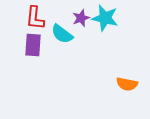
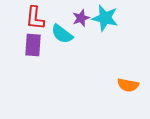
orange semicircle: moved 1 px right, 1 px down
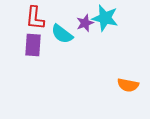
purple star: moved 4 px right, 5 px down
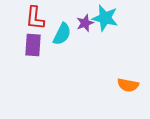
cyan semicircle: rotated 100 degrees counterclockwise
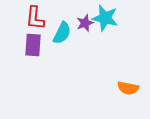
cyan semicircle: moved 1 px up
orange semicircle: moved 3 px down
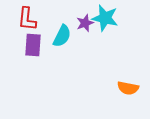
red L-shape: moved 8 px left, 1 px down
cyan semicircle: moved 3 px down
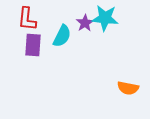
cyan star: rotated 8 degrees counterclockwise
purple star: rotated 12 degrees counterclockwise
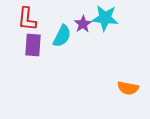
purple star: moved 2 px left, 1 px down
